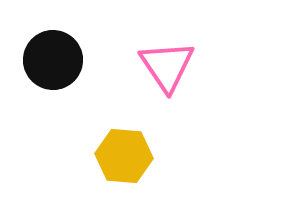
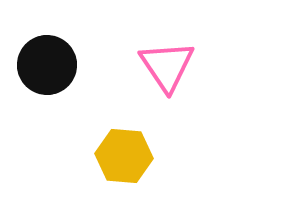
black circle: moved 6 px left, 5 px down
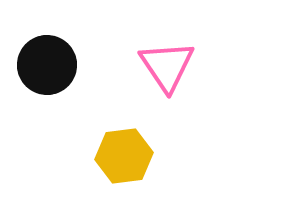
yellow hexagon: rotated 12 degrees counterclockwise
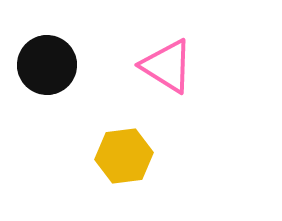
pink triangle: rotated 24 degrees counterclockwise
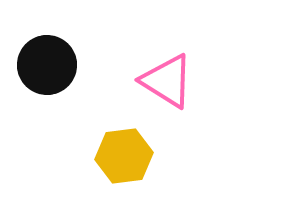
pink triangle: moved 15 px down
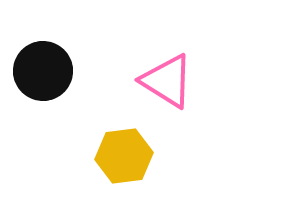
black circle: moved 4 px left, 6 px down
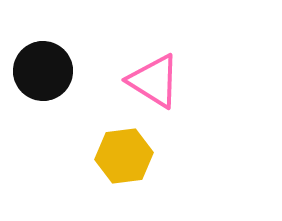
pink triangle: moved 13 px left
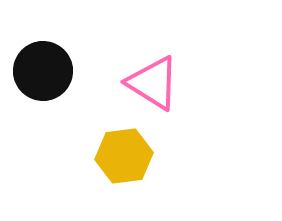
pink triangle: moved 1 px left, 2 px down
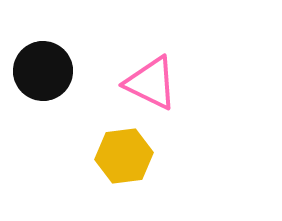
pink triangle: moved 2 px left; rotated 6 degrees counterclockwise
